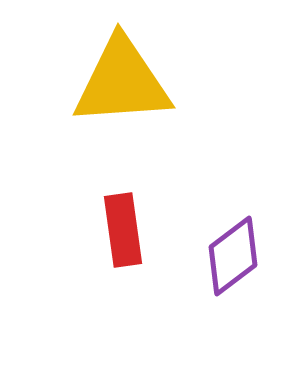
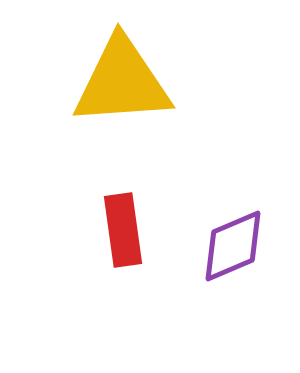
purple diamond: moved 10 px up; rotated 14 degrees clockwise
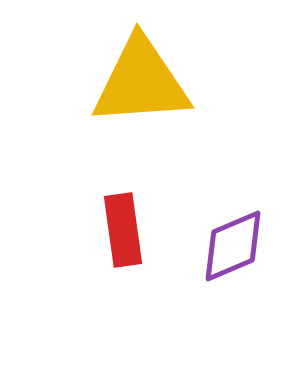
yellow triangle: moved 19 px right
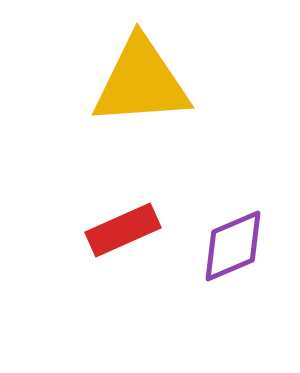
red rectangle: rotated 74 degrees clockwise
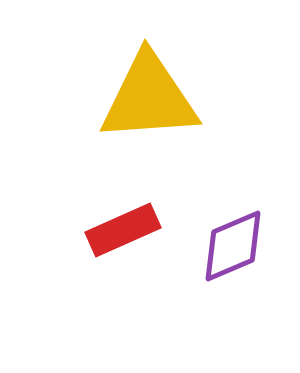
yellow triangle: moved 8 px right, 16 px down
